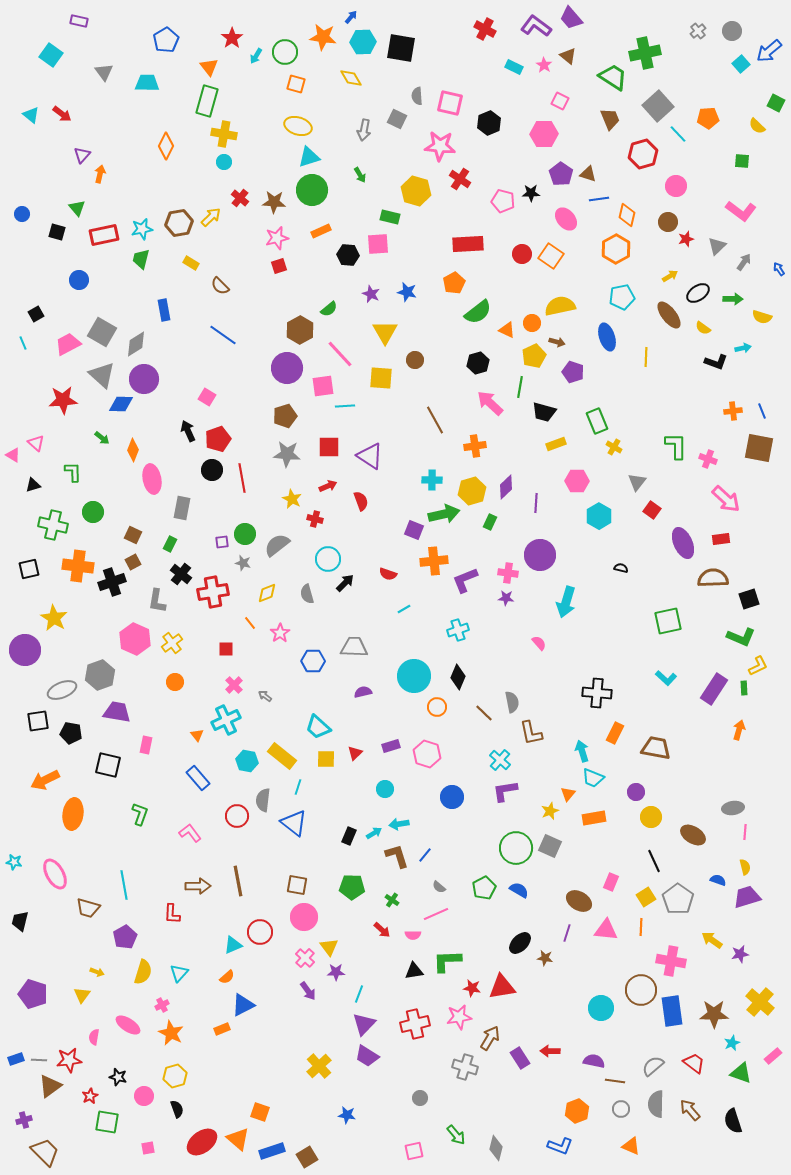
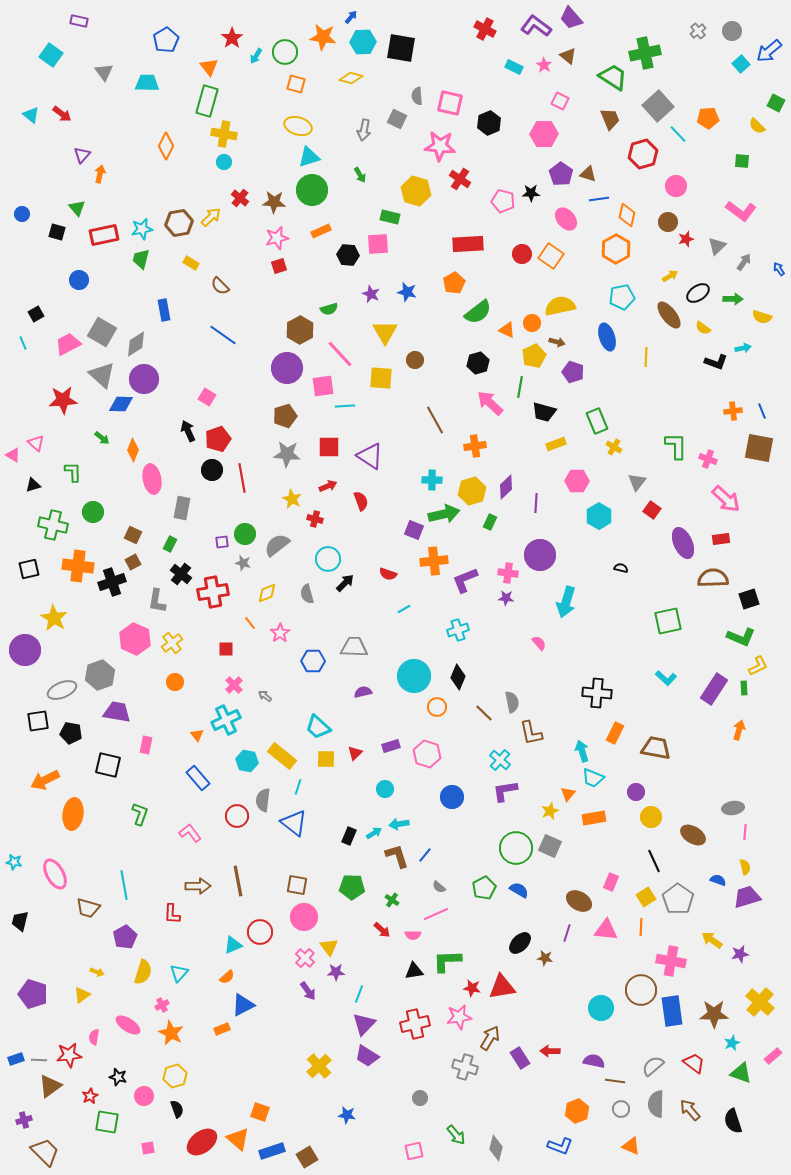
yellow diamond at (351, 78): rotated 45 degrees counterclockwise
green semicircle at (329, 309): rotated 24 degrees clockwise
yellow triangle at (82, 995): rotated 18 degrees clockwise
red star at (69, 1060): moved 5 px up
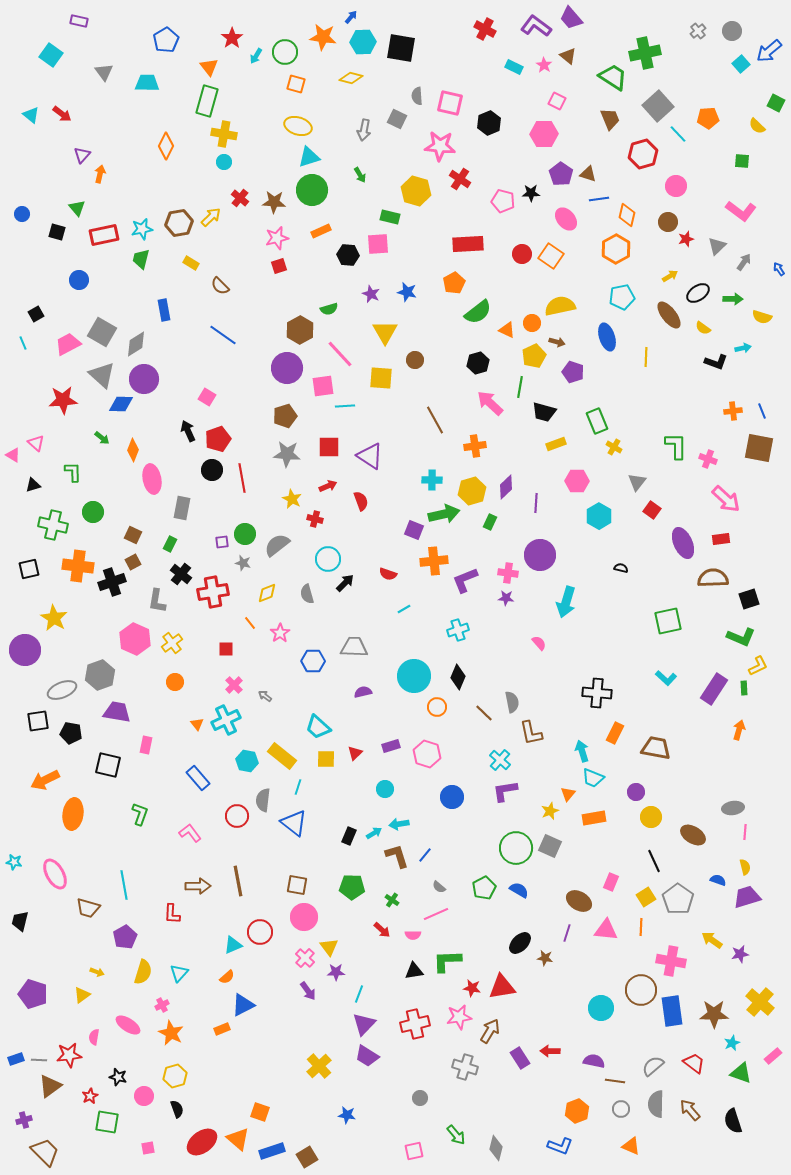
pink square at (560, 101): moved 3 px left
orange triangle at (197, 735): moved 11 px up
brown arrow at (490, 1038): moved 7 px up
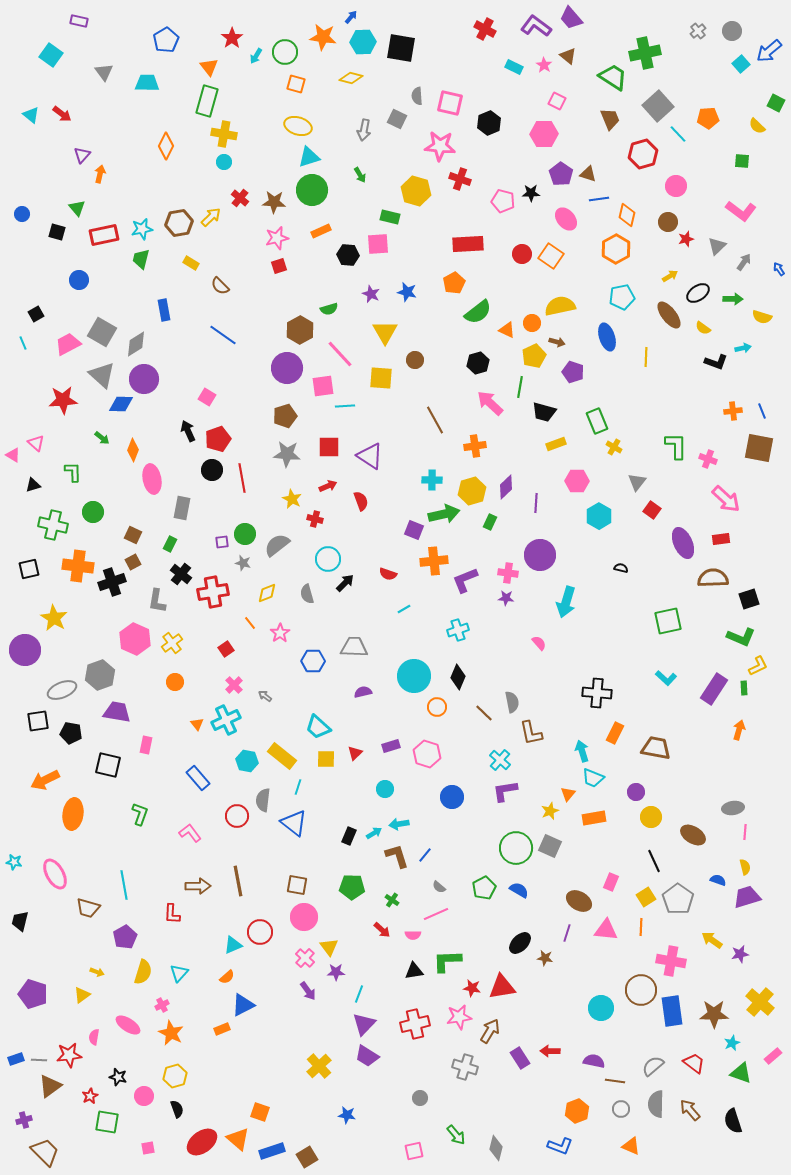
red cross at (460, 179): rotated 15 degrees counterclockwise
red square at (226, 649): rotated 35 degrees counterclockwise
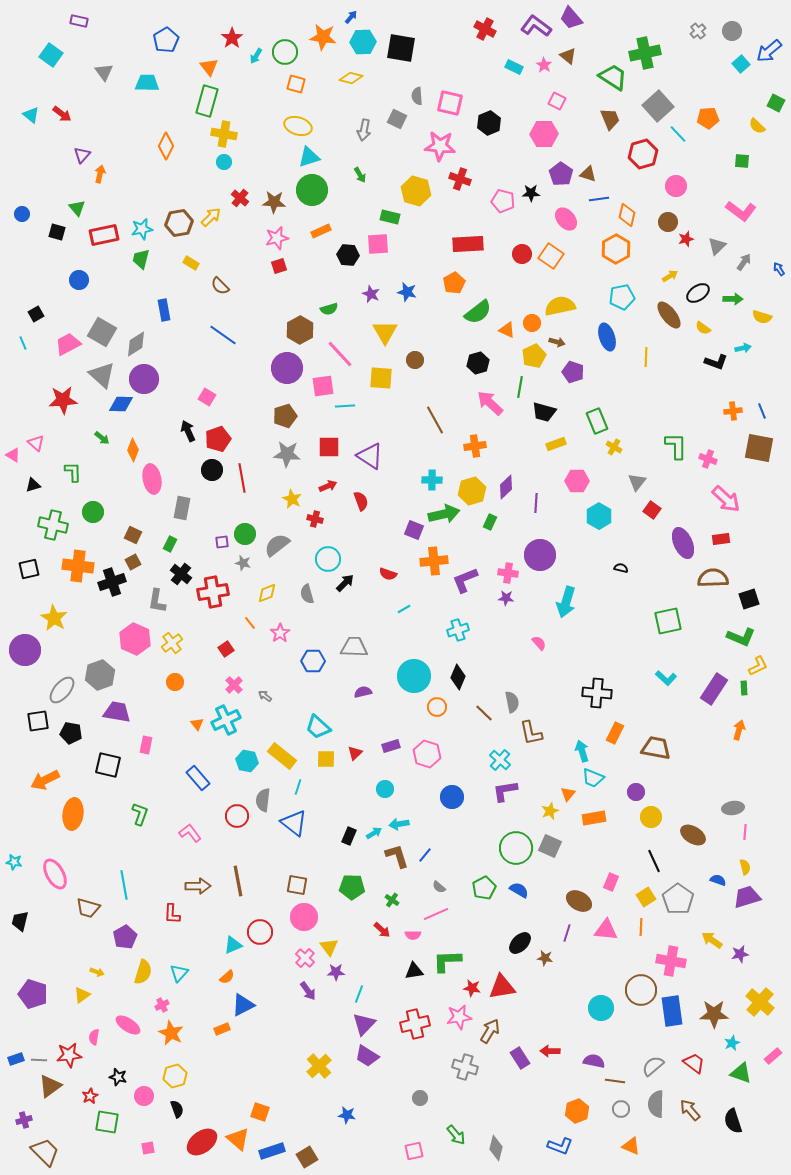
gray ellipse at (62, 690): rotated 28 degrees counterclockwise
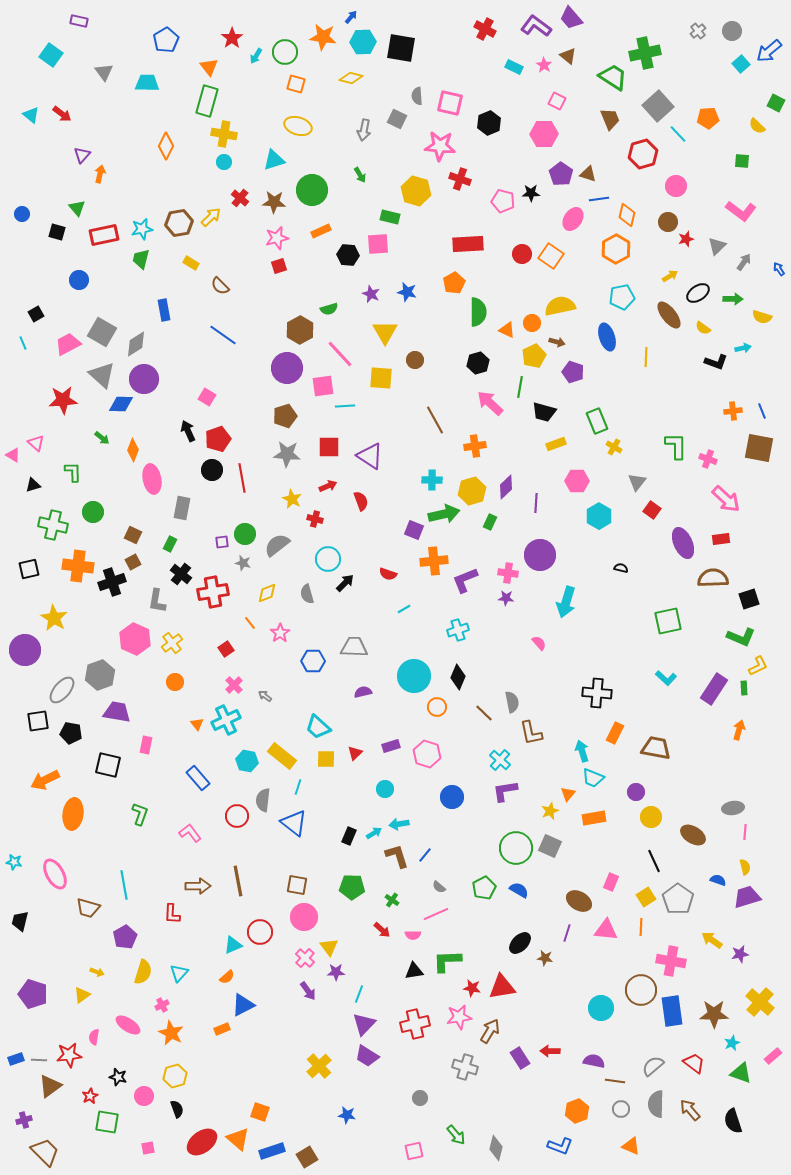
cyan triangle at (309, 157): moved 35 px left, 3 px down
pink ellipse at (566, 219): moved 7 px right; rotated 75 degrees clockwise
green semicircle at (478, 312): rotated 52 degrees counterclockwise
